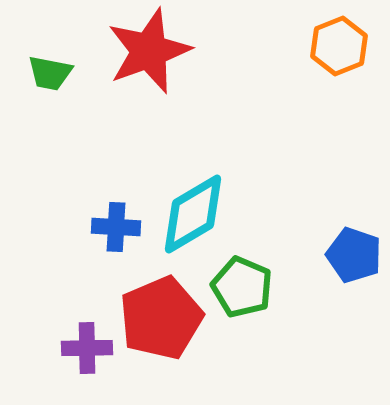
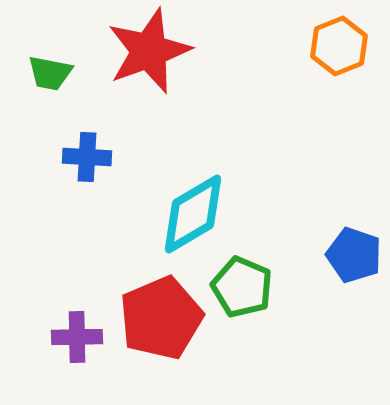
blue cross: moved 29 px left, 70 px up
purple cross: moved 10 px left, 11 px up
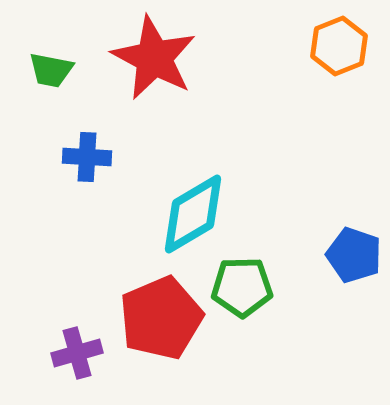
red star: moved 5 px right, 7 px down; rotated 24 degrees counterclockwise
green trapezoid: moved 1 px right, 3 px up
green pentagon: rotated 24 degrees counterclockwise
purple cross: moved 16 px down; rotated 15 degrees counterclockwise
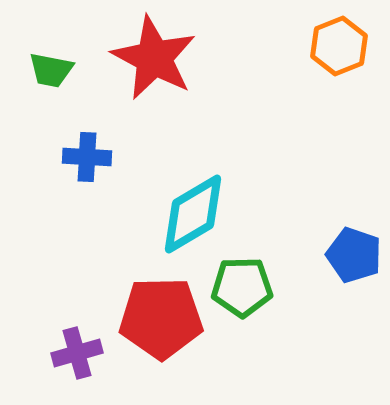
red pentagon: rotated 22 degrees clockwise
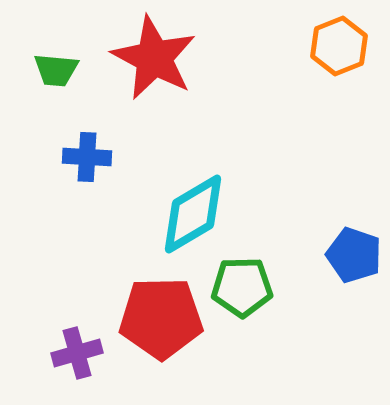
green trapezoid: moved 5 px right; rotated 6 degrees counterclockwise
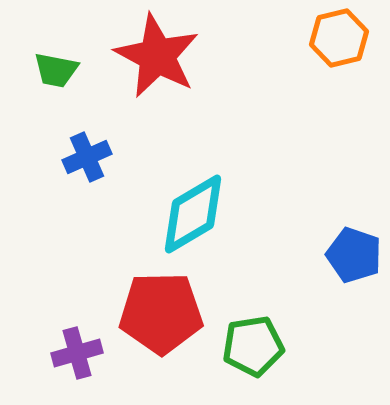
orange hexagon: moved 8 px up; rotated 8 degrees clockwise
red star: moved 3 px right, 2 px up
green trapezoid: rotated 6 degrees clockwise
blue cross: rotated 27 degrees counterclockwise
green pentagon: moved 11 px right, 59 px down; rotated 8 degrees counterclockwise
red pentagon: moved 5 px up
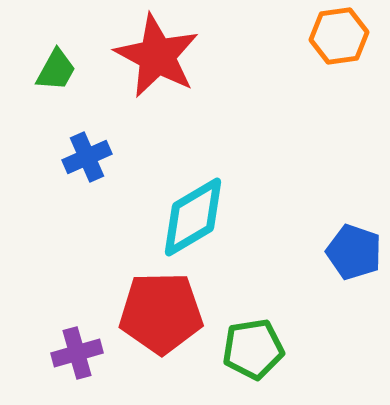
orange hexagon: moved 2 px up; rotated 6 degrees clockwise
green trapezoid: rotated 72 degrees counterclockwise
cyan diamond: moved 3 px down
blue pentagon: moved 3 px up
green pentagon: moved 3 px down
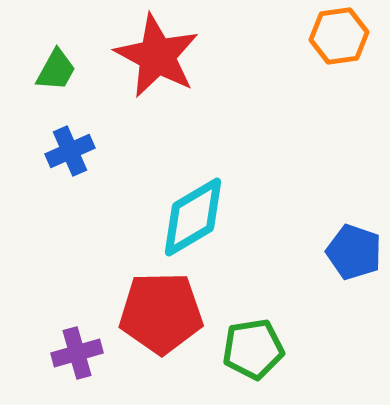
blue cross: moved 17 px left, 6 px up
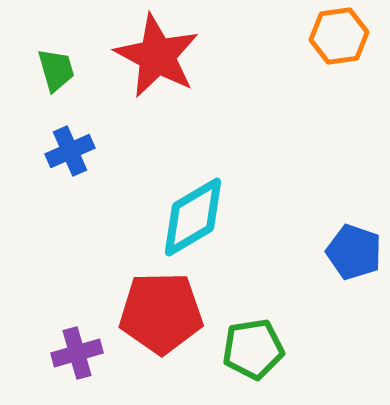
green trapezoid: rotated 45 degrees counterclockwise
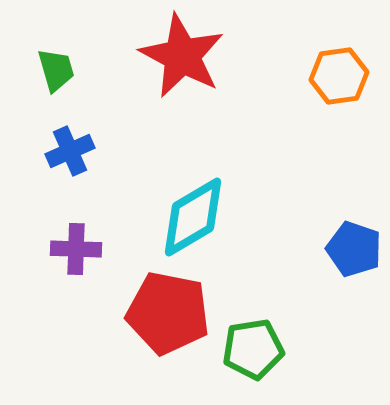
orange hexagon: moved 40 px down
red star: moved 25 px right
blue pentagon: moved 3 px up
red pentagon: moved 7 px right; rotated 12 degrees clockwise
purple cross: moved 1 px left, 104 px up; rotated 18 degrees clockwise
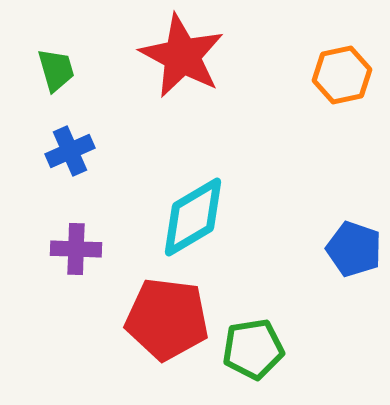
orange hexagon: moved 3 px right, 1 px up; rotated 4 degrees counterclockwise
red pentagon: moved 1 px left, 6 px down; rotated 4 degrees counterclockwise
